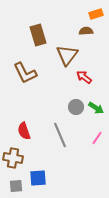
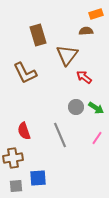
brown cross: rotated 18 degrees counterclockwise
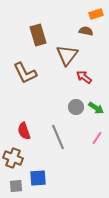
brown semicircle: rotated 16 degrees clockwise
gray line: moved 2 px left, 2 px down
brown cross: rotated 30 degrees clockwise
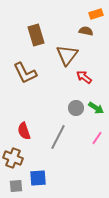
brown rectangle: moved 2 px left
gray circle: moved 1 px down
gray line: rotated 50 degrees clockwise
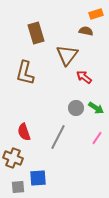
brown rectangle: moved 2 px up
brown L-shape: rotated 40 degrees clockwise
red semicircle: moved 1 px down
gray square: moved 2 px right, 1 px down
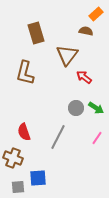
orange rectangle: rotated 24 degrees counterclockwise
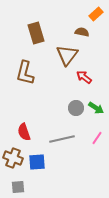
brown semicircle: moved 4 px left, 1 px down
gray line: moved 4 px right, 2 px down; rotated 50 degrees clockwise
blue square: moved 1 px left, 16 px up
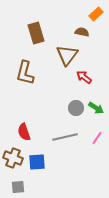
gray line: moved 3 px right, 2 px up
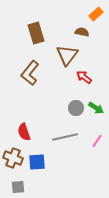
brown L-shape: moved 5 px right; rotated 25 degrees clockwise
pink line: moved 3 px down
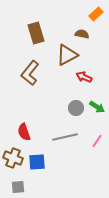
brown semicircle: moved 2 px down
brown triangle: rotated 25 degrees clockwise
red arrow: rotated 14 degrees counterclockwise
green arrow: moved 1 px right, 1 px up
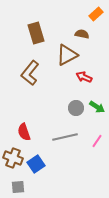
blue square: moved 1 px left, 2 px down; rotated 30 degrees counterclockwise
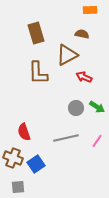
orange rectangle: moved 6 px left, 4 px up; rotated 40 degrees clockwise
brown L-shape: moved 8 px right; rotated 40 degrees counterclockwise
gray line: moved 1 px right, 1 px down
